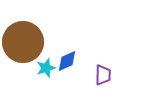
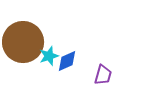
cyan star: moved 3 px right, 12 px up
purple trapezoid: rotated 15 degrees clockwise
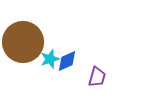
cyan star: moved 1 px right, 3 px down
purple trapezoid: moved 6 px left, 2 px down
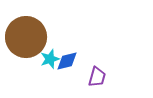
brown circle: moved 3 px right, 5 px up
blue diamond: rotated 10 degrees clockwise
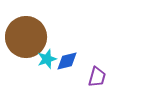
cyan star: moved 3 px left
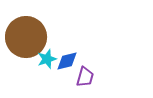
purple trapezoid: moved 12 px left
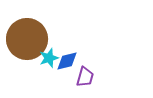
brown circle: moved 1 px right, 2 px down
cyan star: moved 2 px right, 1 px up
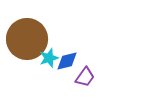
purple trapezoid: rotated 20 degrees clockwise
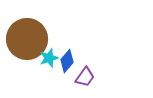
blue diamond: rotated 35 degrees counterclockwise
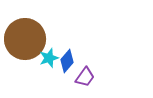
brown circle: moved 2 px left
